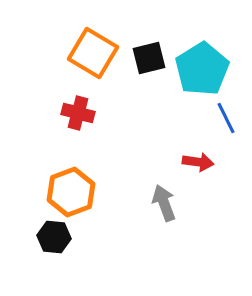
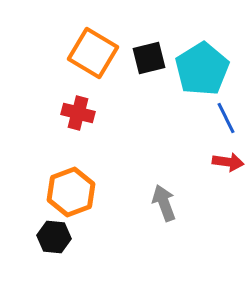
red arrow: moved 30 px right
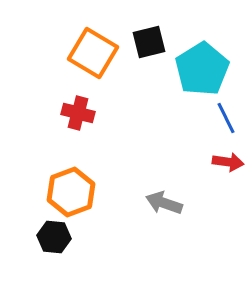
black square: moved 16 px up
gray arrow: rotated 51 degrees counterclockwise
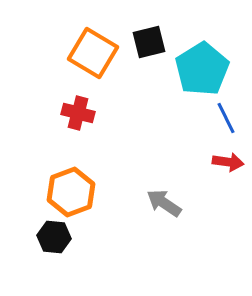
gray arrow: rotated 15 degrees clockwise
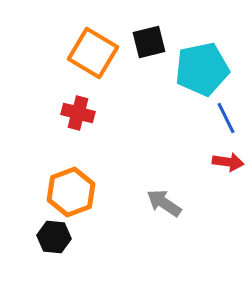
cyan pentagon: rotated 20 degrees clockwise
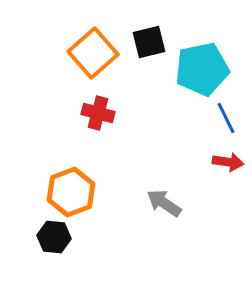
orange square: rotated 18 degrees clockwise
red cross: moved 20 px right
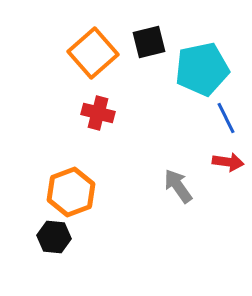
gray arrow: moved 14 px right, 17 px up; rotated 21 degrees clockwise
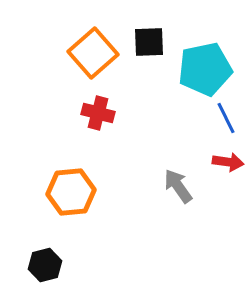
black square: rotated 12 degrees clockwise
cyan pentagon: moved 3 px right
orange hexagon: rotated 15 degrees clockwise
black hexagon: moved 9 px left, 28 px down; rotated 20 degrees counterclockwise
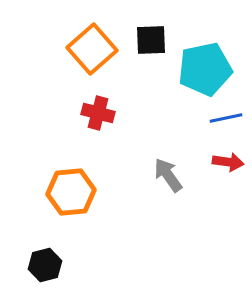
black square: moved 2 px right, 2 px up
orange square: moved 1 px left, 4 px up
blue line: rotated 76 degrees counterclockwise
gray arrow: moved 10 px left, 11 px up
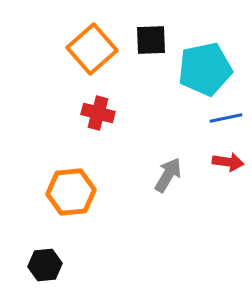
gray arrow: rotated 66 degrees clockwise
black hexagon: rotated 8 degrees clockwise
